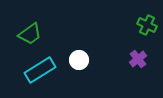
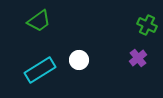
green trapezoid: moved 9 px right, 13 px up
purple cross: moved 1 px up
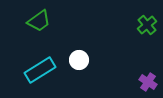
green cross: rotated 24 degrees clockwise
purple cross: moved 10 px right, 24 px down; rotated 18 degrees counterclockwise
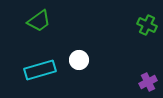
green cross: rotated 24 degrees counterclockwise
cyan rectangle: rotated 16 degrees clockwise
purple cross: rotated 30 degrees clockwise
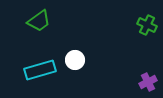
white circle: moved 4 px left
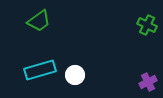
white circle: moved 15 px down
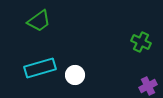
green cross: moved 6 px left, 17 px down
cyan rectangle: moved 2 px up
purple cross: moved 4 px down
